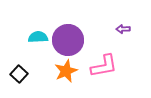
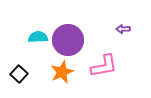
orange star: moved 4 px left, 1 px down
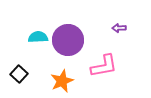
purple arrow: moved 4 px left, 1 px up
orange star: moved 9 px down
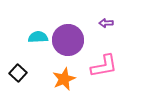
purple arrow: moved 13 px left, 5 px up
black square: moved 1 px left, 1 px up
orange star: moved 2 px right, 2 px up
